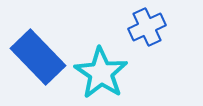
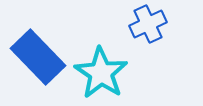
blue cross: moved 1 px right, 3 px up
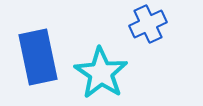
blue rectangle: rotated 32 degrees clockwise
